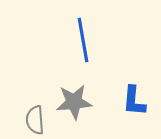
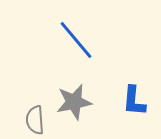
blue line: moved 7 px left; rotated 30 degrees counterclockwise
gray star: rotated 6 degrees counterclockwise
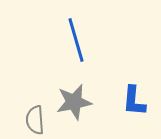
blue line: rotated 24 degrees clockwise
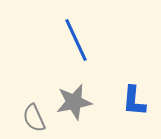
blue line: rotated 9 degrees counterclockwise
gray semicircle: moved 1 px left, 2 px up; rotated 20 degrees counterclockwise
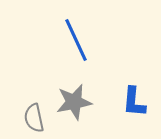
blue L-shape: moved 1 px down
gray semicircle: rotated 12 degrees clockwise
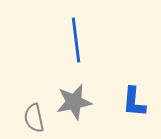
blue line: rotated 18 degrees clockwise
